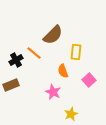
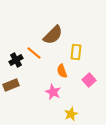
orange semicircle: moved 1 px left
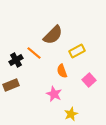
yellow rectangle: moved 1 px right, 1 px up; rotated 56 degrees clockwise
pink star: moved 1 px right, 2 px down
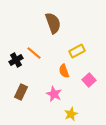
brown semicircle: moved 12 px up; rotated 65 degrees counterclockwise
orange semicircle: moved 2 px right
brown rectangle: moved 10 px right, 7 px down; rotated 42 degrees counterclockwise
